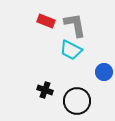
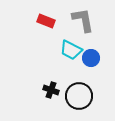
gray L-shape: moved 8 px right, 5 px up
blue circle: moved 13 px left, 14 px up
black cross: moved 6 px right
black circle: moved 2 px right, 5 px up
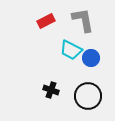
red rectangle: rotated 48 degrees counterclockwise
black circle: moved 9 px right
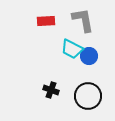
red rectangle: rotated 24 degrees clockwise
cyan trapezoid: moved 1 px right, 1 px up
blue circle: moved 2 px left, 2 px up
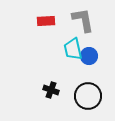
cyan trapezoid: moved 1 px right; rotated 50 degrees clockwise
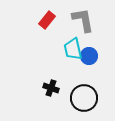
red rectangle: moved 1 px right, 1 px up; rotated 48 degrees counterclockwise
black cross: moved 2 px up
black circle: moved 4 px left, 2 px down
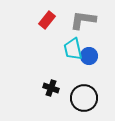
gray L-shape: rotated 72 degrees counterclockwise
